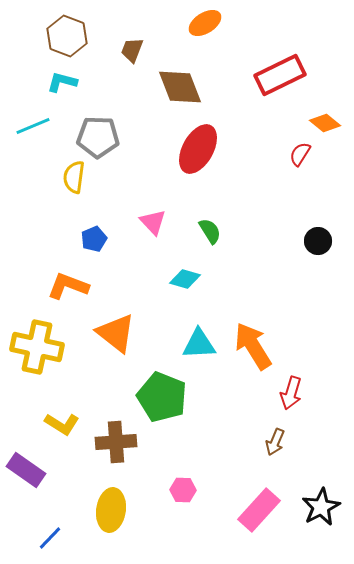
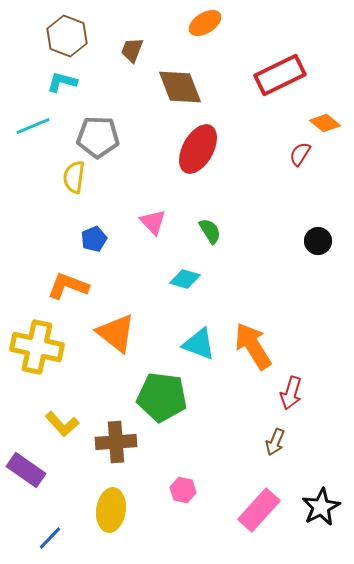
cyan triangle: rotated 24 degrees clockwise
green pentagon: rotated 15 degrees counterclockwise
yellow L-shape: rotated 16 degrees clockwise
pink hexagon: rotated 10 degrees clockwise
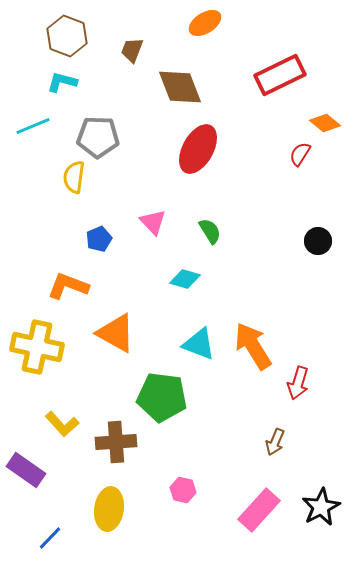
blue pentagon: moved 5 px right
orange triangle: rotated 9 degrees counterclockwise
red arrow: moved 7 px right, 10 px up
yellow ellipse: moved 2 px left, 1 px up
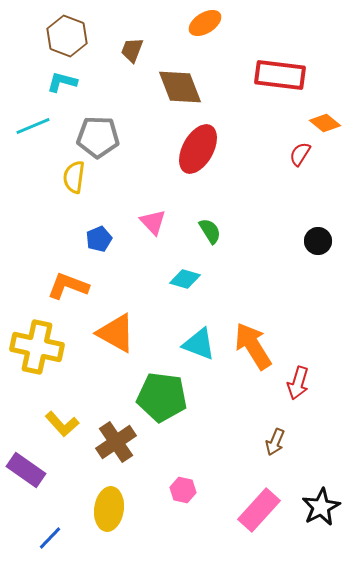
red rectangle: rotated 33 degrees clockwise
brown cross: rotated 30 degrees counterclockwise
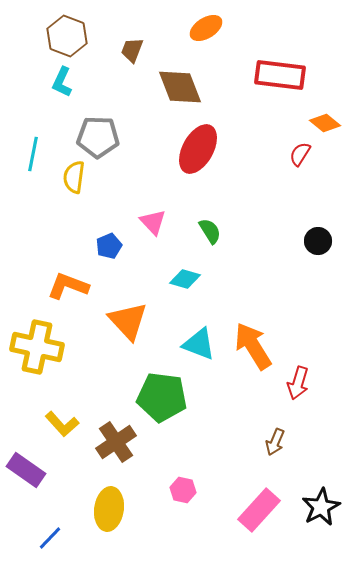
orange ellipse: moved 1 px right, 5 px down
cyan L-shape: rotated 80 degrees counterclockwise
cyan line: moved 28 px down; rotated 56 degrees counterclockwise
blue pentagon: moved 10 px right, 7 px down
orange triangle: moved 12 px right, 12 px up; rotated 18 degrees clockwise
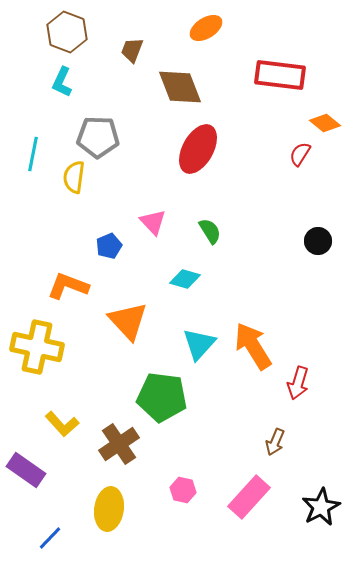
brown hexagon: moved 4 px up
cyan triangle: rotated 51 degrees clockwise
brown cross: moved 3 px right, 2 px down
pink rectangle: moved 10 px left, 13 px up
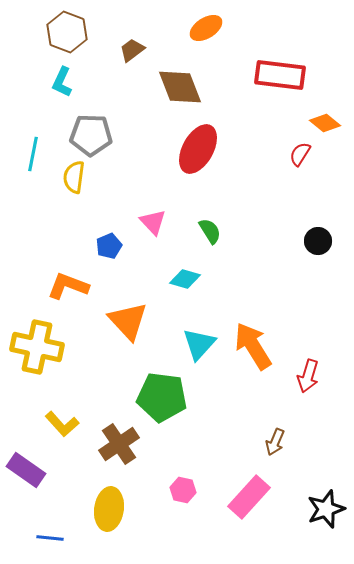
brown trapezoid: rotated 32 degrees clockwise
gray pentagon: moved 7 px left, 2 px up
red arrow: moved 10 px right, 7 px up
black star: moved 5 px right, 2 px down; rotated 9 degrees clockwise
blue line: rotated 52 degrees clockwise
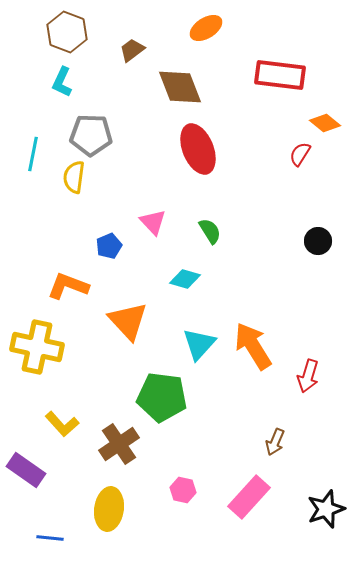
red ellipse: rotated 51 degrees counterclockwise
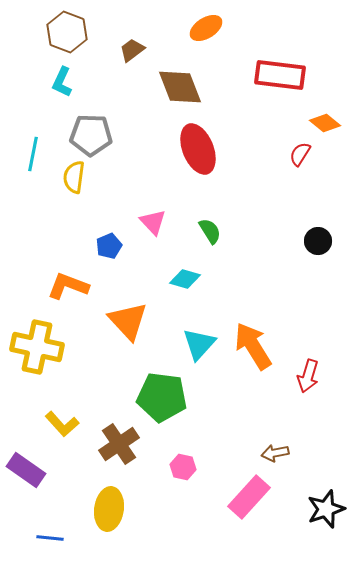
brown arrow: moved 11 px down; rotated 56 degrees clockwise
pink hexagon: moved 23 px up
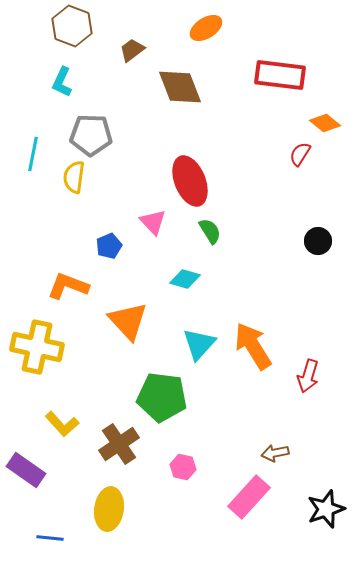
brown hexagon: moved 5 px right, 6 px up
red ellipse: moved 8 px left, 32 px down
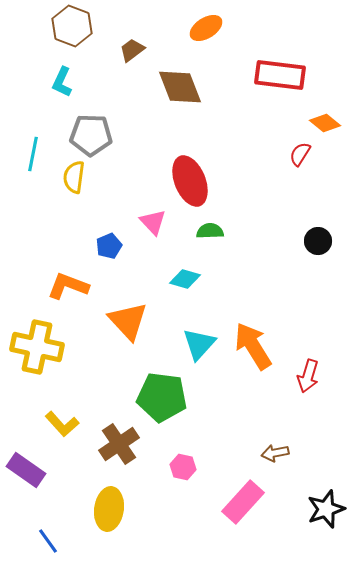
green semicircle: rotated 60 degrees counterclockwise
pink rectangle: moved 6 px left, 5 px down
blue line: moved 2 px left, 3 px down; rotated 48 degrees clockwise
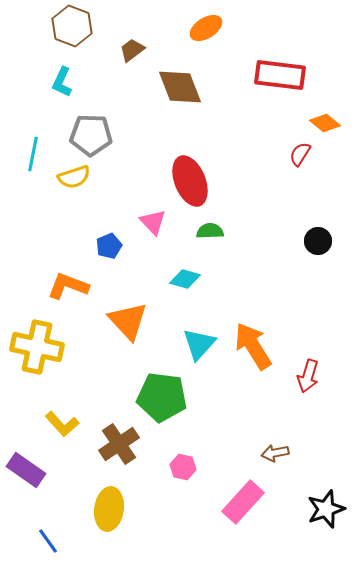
yellow semicircle: rotated 116 degrees counterclockwise
